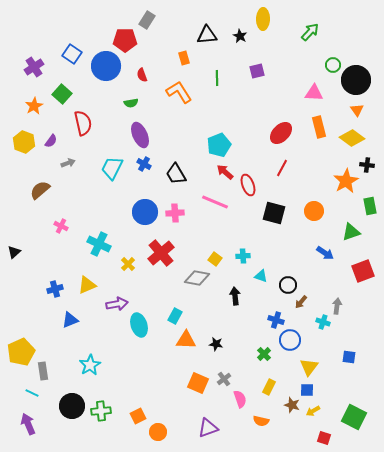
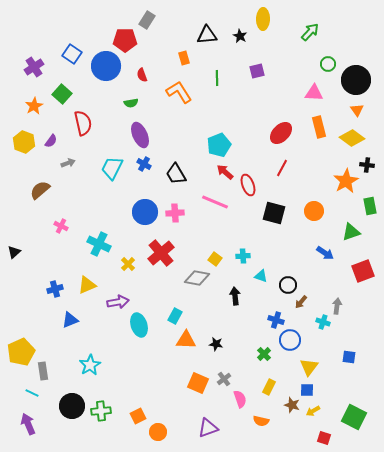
green circle at (333, 65): moved 5 px left, 1 px up
purple arrow at (117, 304): moved 1 px right, 2 px up
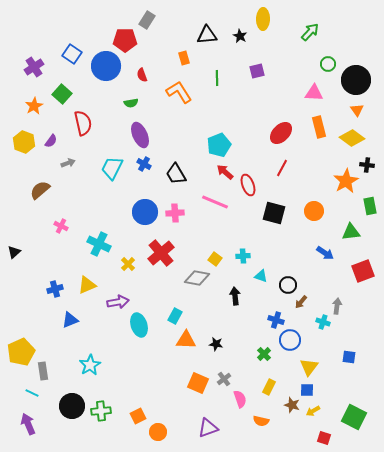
green triangle at (351, 232): rotated 12 degrees clockwise
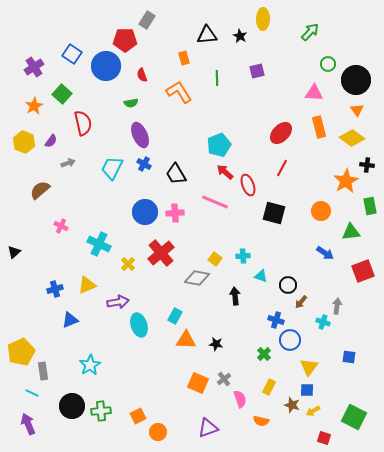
orange circle at (314, 211): moved 7 px right
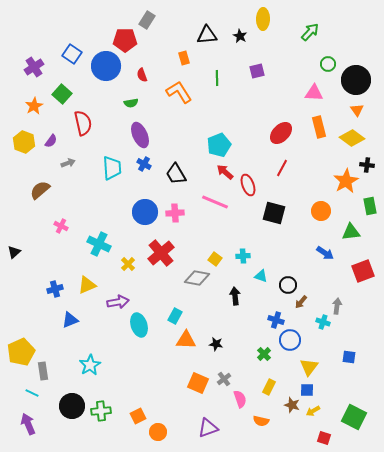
cyan trapezoid at (112, 168): rotated 150 degrees clockwise
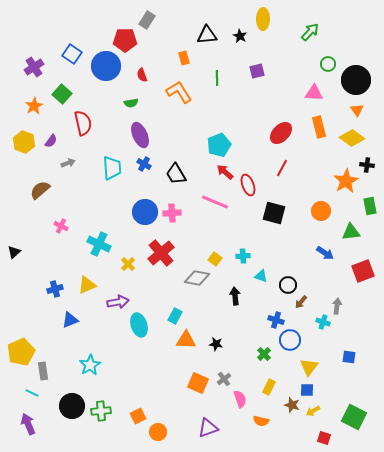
pink cross at (175, 213): moved 3 px left
